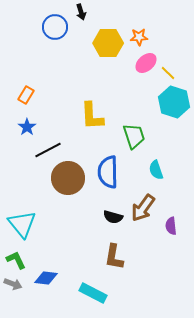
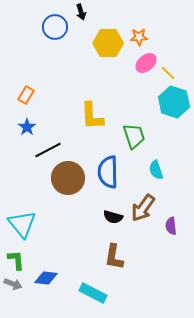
green L-shape: rotated 20 degrees clockwise
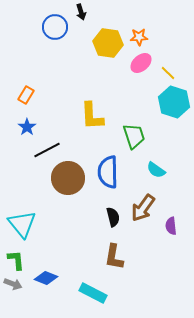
yellow hexagon: rotated 8 degrees clockwise
pink ellipse: moved 5 px left
black line: moved 1 px left
cyan semicircle: rotated 36 degrees counterclockwise
black semicircle: rotated 120 degrees counterclockwise
blue diamond: rotated 15 degrees clockwise
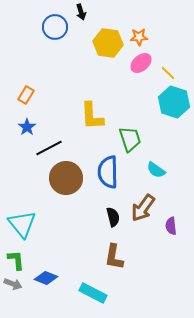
green trapezoid: moved 4 px left, 3 px down
black line: moved 2 px right, 2 px up
brown circle: moved 2 px left
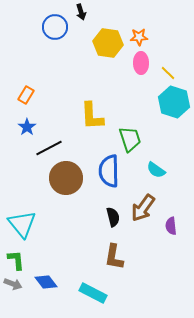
pink ellipse: rotated 50 degrees counterclockwise
blue semicircle: moved 1 px right, 1 px up
blue diamond: moved 4 px down; rotated 30 degrees clockwise
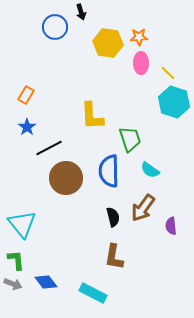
cyan semicircle: moved 6 px left
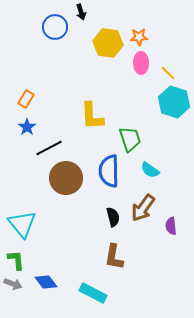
orange rectangle: moved 4 px down
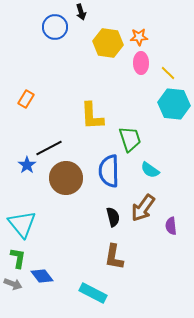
cyan hexagon: moved 2 px down; rotated 12 degrees counterclockwise
blue star: moved 38 px down
green L-shape: moved 2 px right, 2 px up; rotated 15 degrees clockwise
blue diamond: moved 4 px left, 6 px up
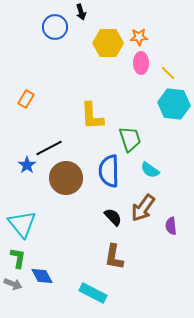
yellow hexagon: rotated 8 degrees counterclockwise
black semicircle: rotated 30 degrees counterclockwise
blue diamond: rotated 10 degrees clockwise
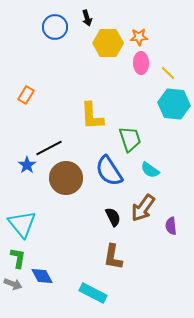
black arrow: moved 6 px right, 6 px down
orange rectangle: moved 4 px up
blue semicircle: rotated 32 degrees counterclockwise
black semicircle: rotated 18 degrees clockwise
brown L-shape: moved 1 px left
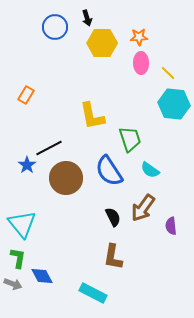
yellow hexagon: moved 6 px left
yellow L-shape: rotated 8 degrees counterclockwise
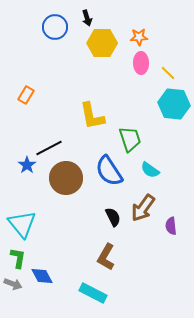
brown L-shape: moved 7 px left; rotated 20 degrees clockwise
